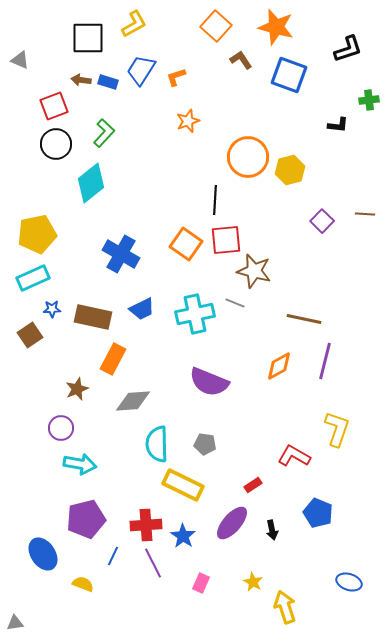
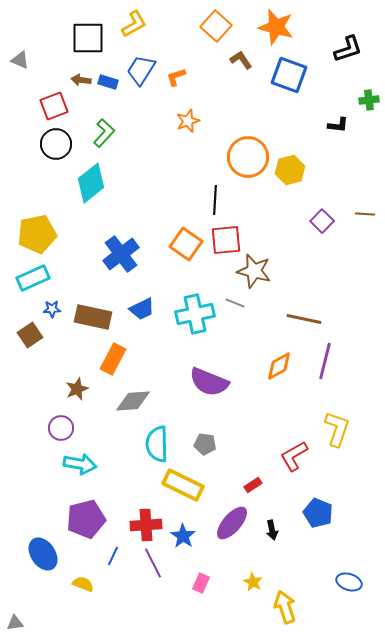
blue cross at (121, 254): rotated 24 degrees clockwise
red L-shape at (294, 456): rotated 60 degrees counterclockwise
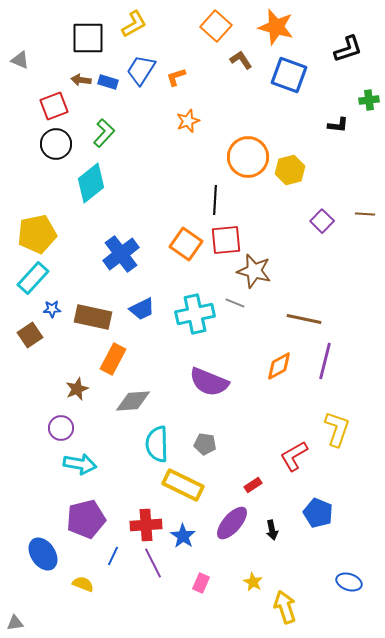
cyan rectangle at (33, 278): rotated 24 degrees counterclockwise
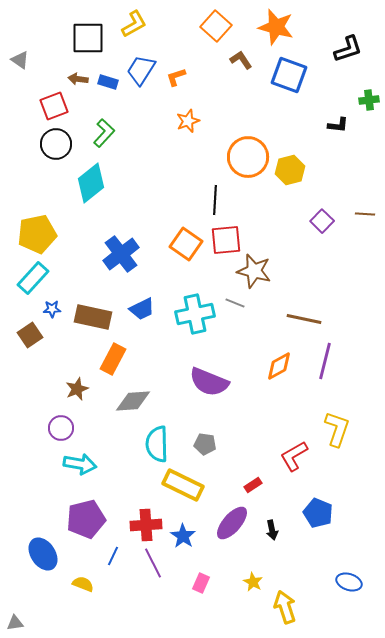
gray triangle at (20, 60): rotated 12 degrees clockwise
brown arrow at (81, 80): moved 3 px left, 1 px up
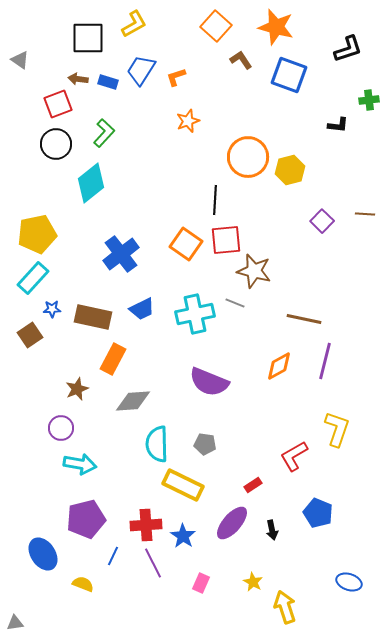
red square at (54, 106): moved 4 px right, 2 px up
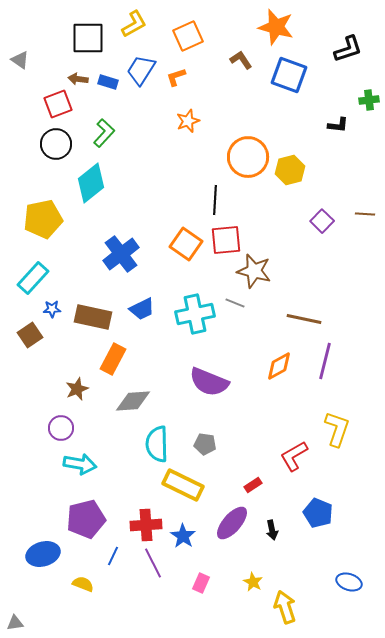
orange square at (216, 26): moved 28 px left, 10 px down; rotated 24 degrees clockwise
yellow pentagon at (37, 234): moved 6 px right, 15 px up
blue ellipse at (43, 554): rotated 72 degrees counterclockwise
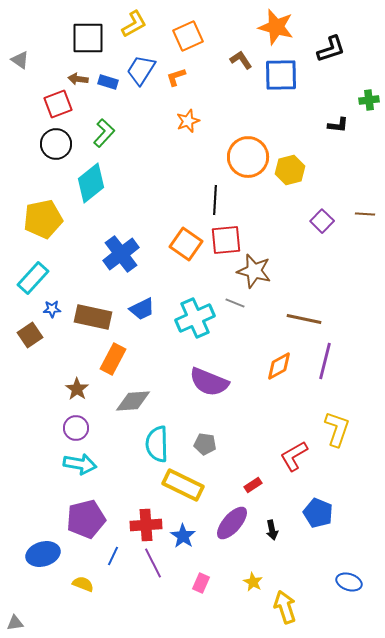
black L-shape at (348, 49): moved 17 px left
blue square at (289, 75): moved 8 px left; rotated 21 degrees counterclockwise
cyan cross at (195, 314): moved 4 px down; rotated 12 degrees counterclockwise
brown star at (77, 389): rotated 15 degrees counterclockwise
purple circle at (61, 428): moved 15 px right
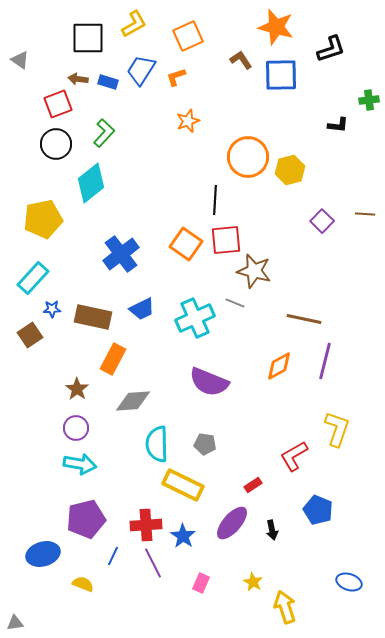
blue pentagon at (318, 513): moved 3 px up
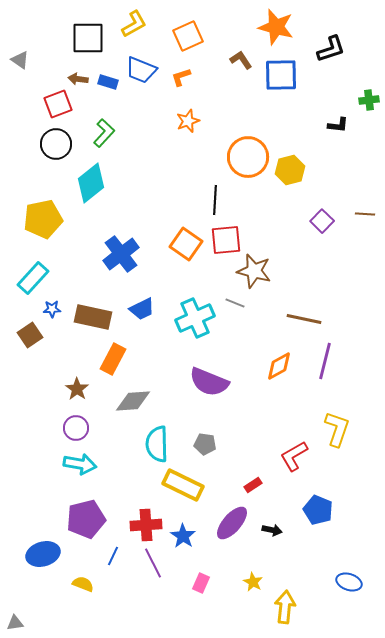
blue trapezoid at (141, 70): rotated 100 degrees counterclockwise
orange L-shape at (176, 77): moved 5 px right
black arrow at (272, 530): rotated 66 degrees counterclockwise
yellow arrow at (285, 607): rotated 24 degrees clockwise
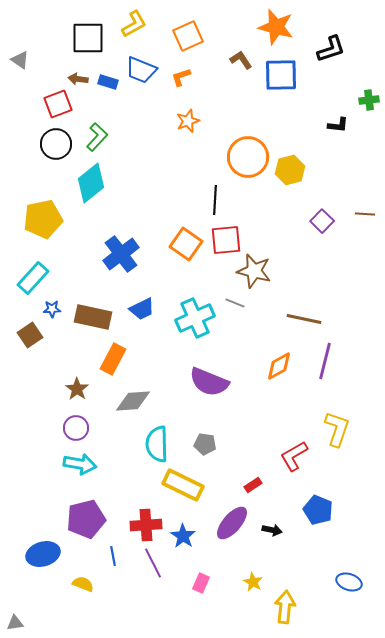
green L-shape at (104, 133): moved 7 px left, 4 px down
blue line at (113, 556): rotated 36 degrees counterclockwise
